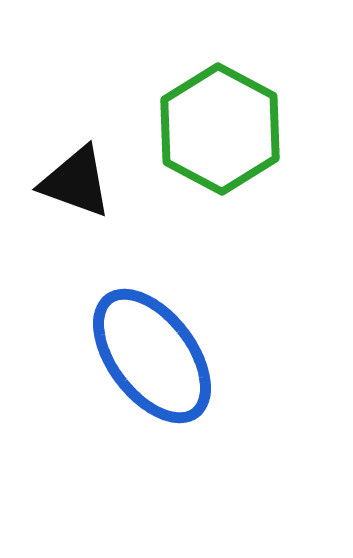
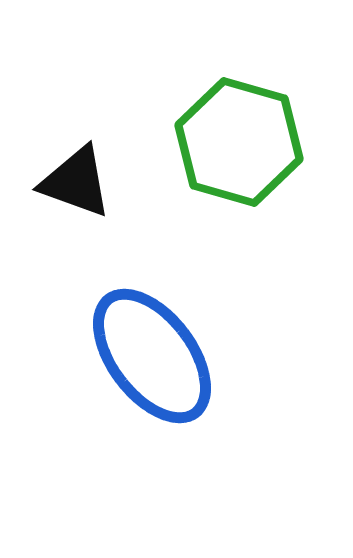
green hexagon: moved 19 px right, 13 px down; rotated 12 degrees counterclockwise
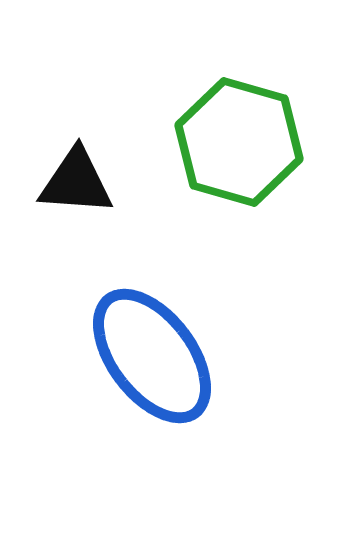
black triangle: rotated 16 degrees counterclockwise
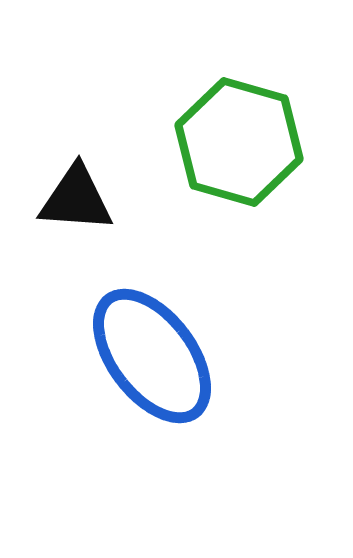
black triangle: moved 17 px down
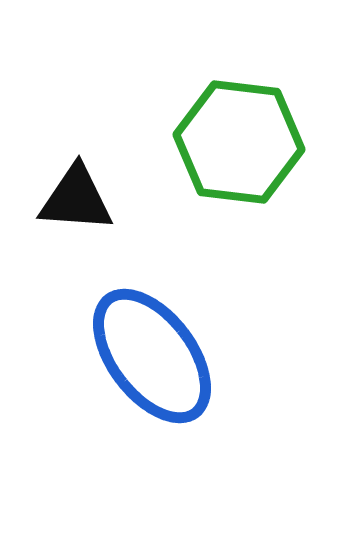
green hexagon: rotated 9 degrees counterclockwise
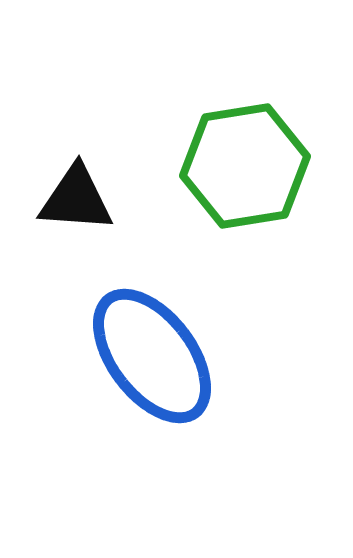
green hexagon: moved 6 px right, 24 px down; rotated 16 degrees counterclockwise
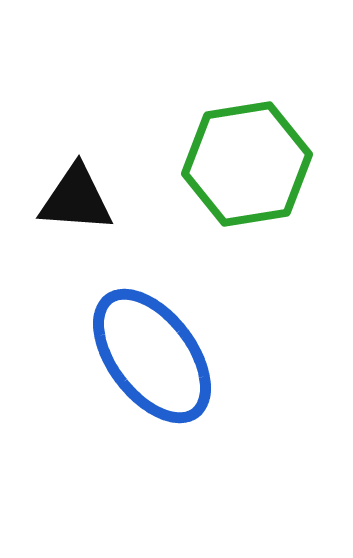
green hexagon: moved 2 px right, 2 px up
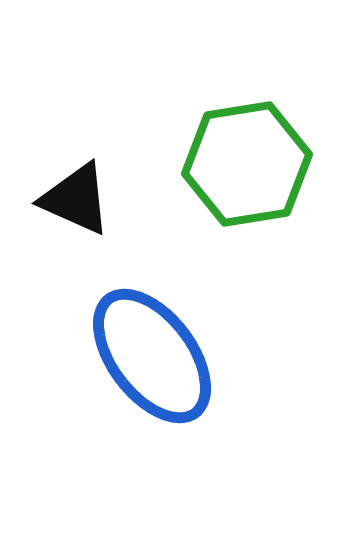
black triangle: rotated 20 degrees clockwise
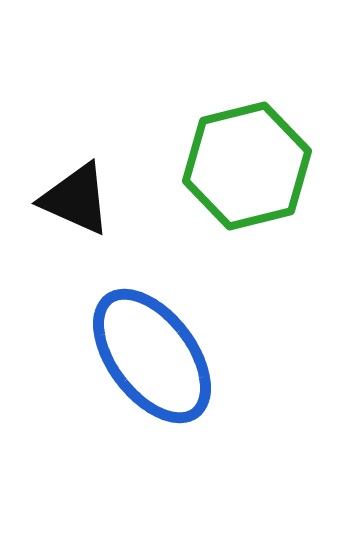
green hexagon: moved 2 px down; rotated 5 degrees counterclockwise
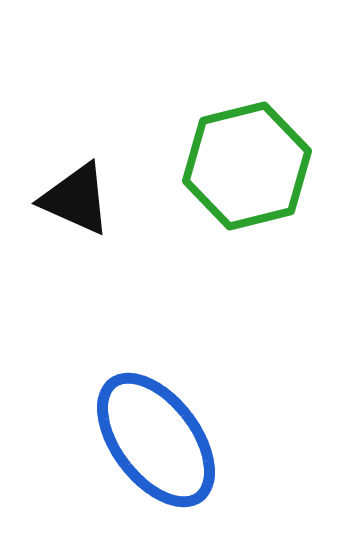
blue ellipse: moved 4 px right, 84 px down
